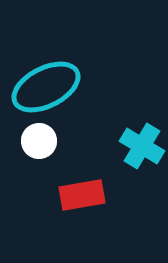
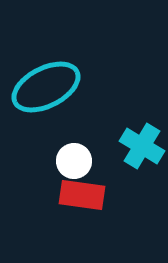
white circle: moved 35 px right, 20 px down
red rectangle: rotated 18 degrees clockwise
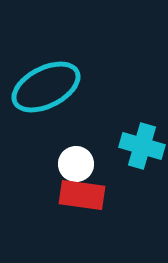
cyan cross: rotated 15 degrees counterclockwise
white circle: moved 2 px right, 3 px down
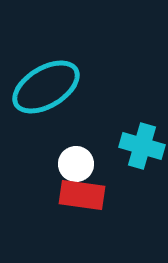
cyan ellipse: rotated 4 degrees counterclockwise
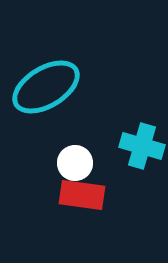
white circle: moved 1 px left, 1 px up
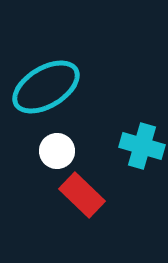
white circle: moved 18 px left, 12 px up
red rectangle: rotated 36 degrees clockwise
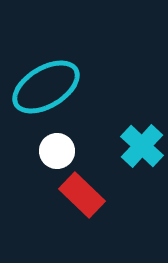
cyan cross: rotated 27 degrees clockwise
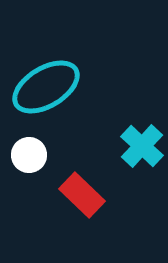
white circle: moved 28 px left, 4 px down
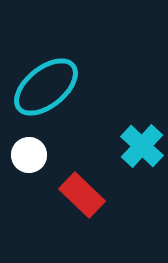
cyan ellipse: rotated 8 degrees counterclockwise
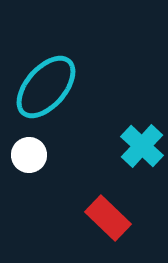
cyan ellipse: rotated 10 degrees counterclockwise
red rectangle: moved 26 px right, 23 px down
